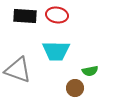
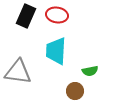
black rectangle: moved 1 px right; rotated 70 degrees counterclockwise
cyan trapezoid: rotated 92 degrees clockwise
gray triangle: moved 2 px down; rotated 12 degrees counterclockwise
brown circle: moved 3 px down
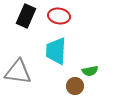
red ellipse: moved 2 px right, 1 px down
brown circle: moved 5 px up
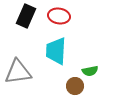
gray triangle: rotated 16 degrees counterclockwise
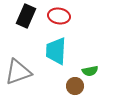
gray triangle: rotated 12 degrees counterclockwise
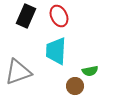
red ellipse: rotated 55 degrees clockwise
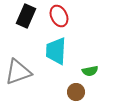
brown circle: moved 1 px right, 6 px down
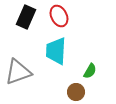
black rectangle: moved 1 px down
green semicircle: rotated 49 degrees counterclockwise
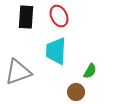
black rectangle: rotated 20 degrees counterclockwise
